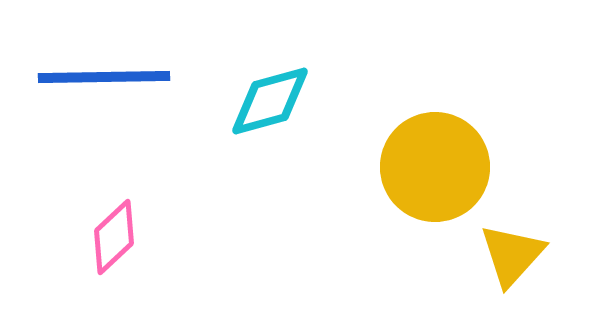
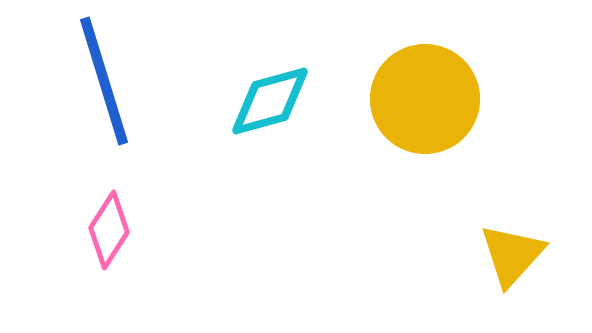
blue line: moved 4 px down; rotated 74 degrees clockwise
yellow circle: moved 10 px left, 68 px up
pink diamond: moved 5 px left, 7 px up; rotated 14 degrees counterclockwise
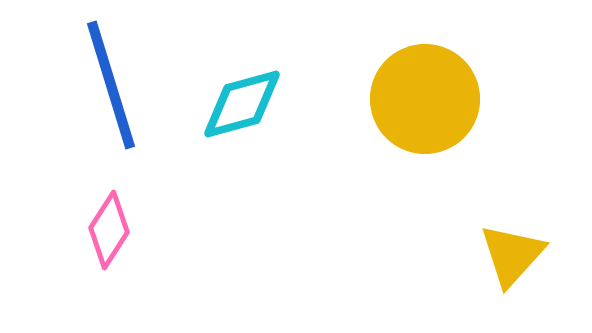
blue line: moved 7 px right, 4 px down
cyan diamond: moved 28 px left, 3 px down
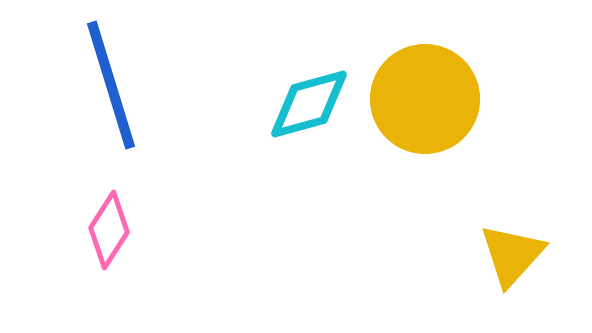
cyan diamond: moved 67 px right
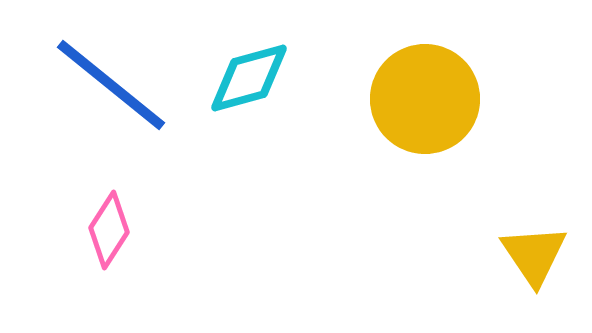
blue line: rotated 34 degrees counterclockwise
cyan diamond: moved 60 px left, 26 px up
yellow triangle: moved 22 px right; rotated 16 degrees counterclockwise
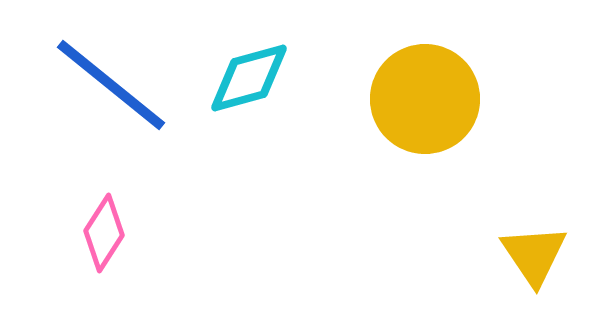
pink diamond: moved 5 px left, 3 px down
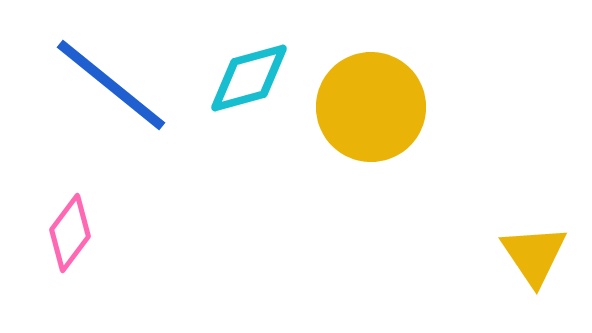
yellow circle: moved 54 px left, 8 px down
pink diamond: moved 34 px left; rotated 4 degrees clockwise
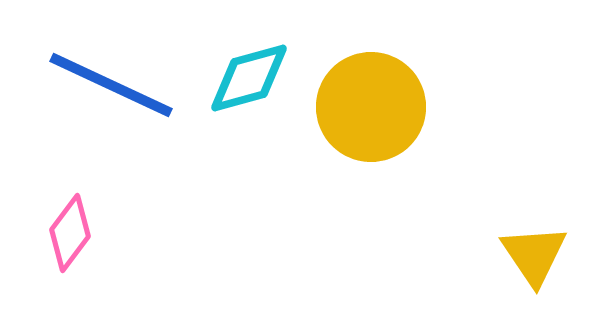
blue line: rotated 14 degrees counterclockwise
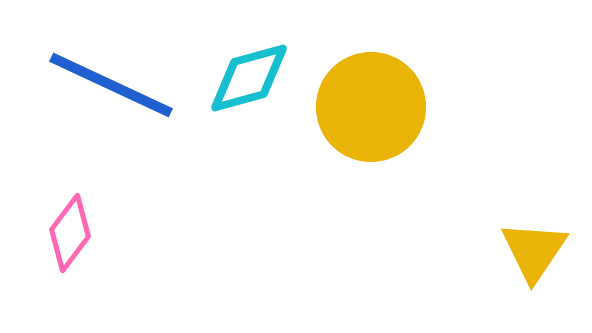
yellow triangle: moved 4 px up; rotated 8 degrees clockwise
